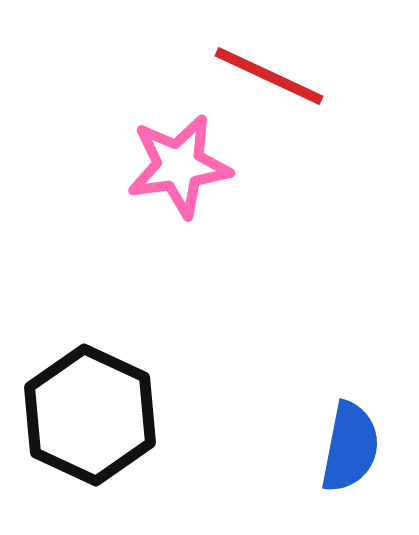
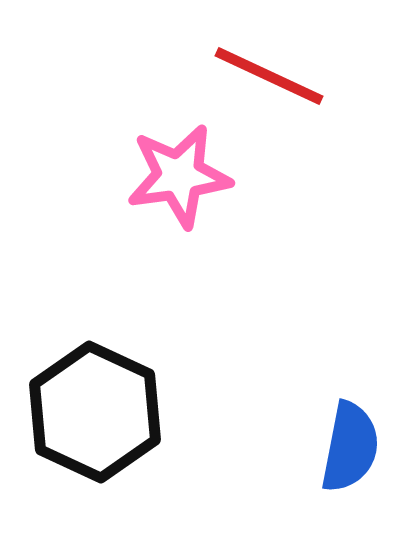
pink star: moved 10 px down
black hexagon: moved 5 px right, 3 px up
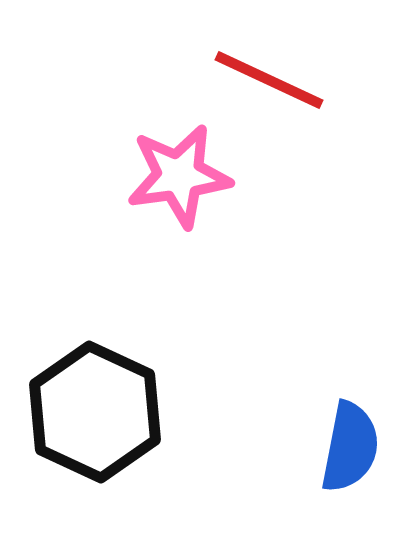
red line: moved 4 px down
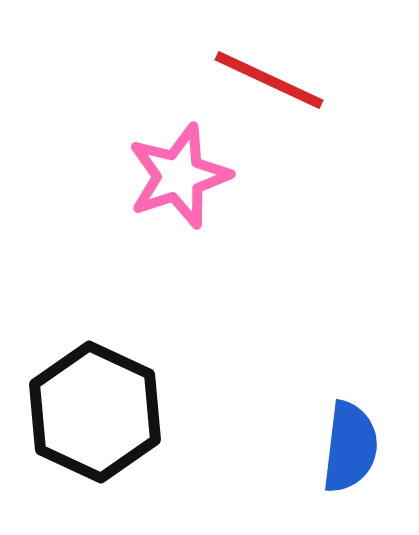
pink star: rotated 10 degrees counterclockwise
blue semicircle: rotated 4 degrees counterclockwise
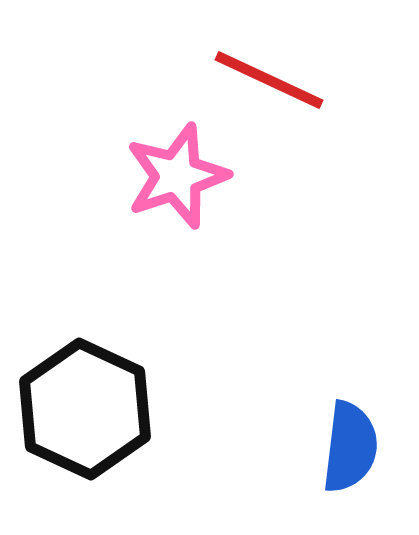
pink star: moved 2 px left
black hexagon: moved 10 px left, 3 px up
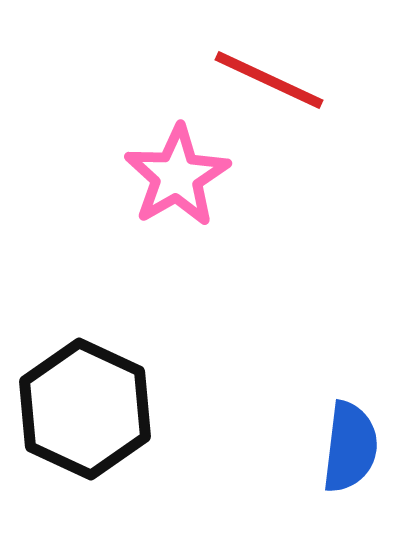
pink star: rotated 12 degrees counterclockwise
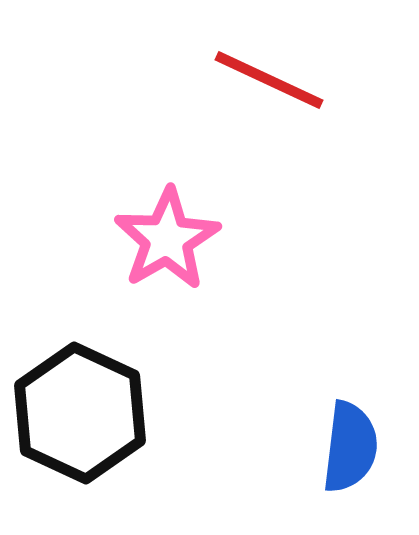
pink star: moved 10 px left, 63 px down
black hexagon: moved 5 px left, 4 px down
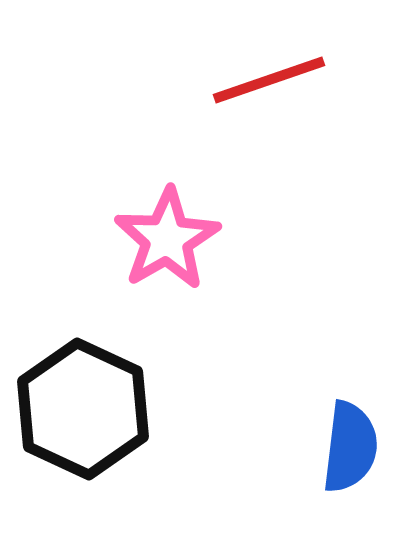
red line: rotated 44 degrees counterclockwise
black hexagon: moved 3 px right, 4 px up
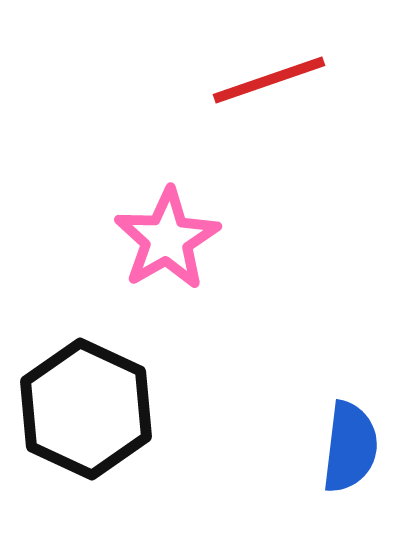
black hexagon: moved 3 px right
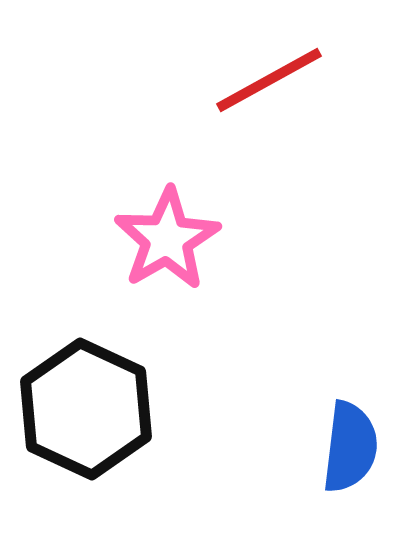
red line: rotated 10 degrees counterclockwise
